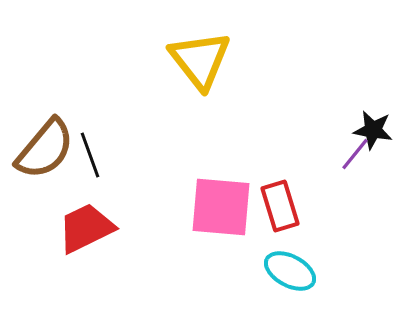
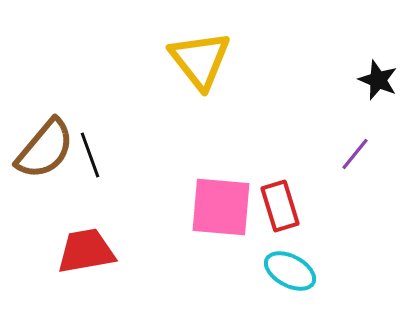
black star: moved 5 px right, 50 px up; rotated 12 degrees clockwise
red trapezoid: moved 23 px down; rotated 16 degrees clockwise
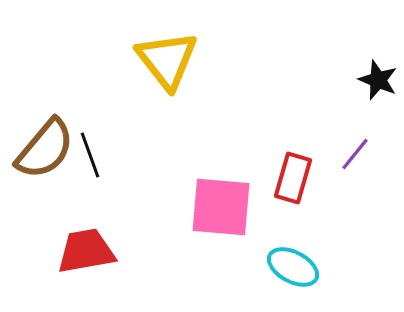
yellow triangle: moved 33 px left
red rectangle: moved 13 px right, 28 px up; rotated 33 degrees clockwise
cyan ellipse: moved 3 px right, 4 px up
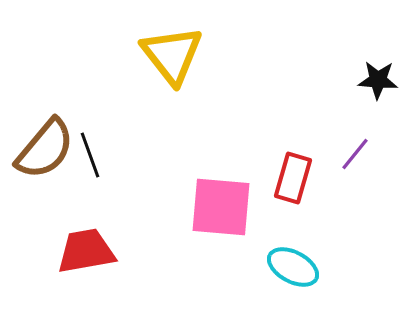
yellow triangle: moved 5 px right, 5 px up
black star: rotated 18 degrees counterclockwise
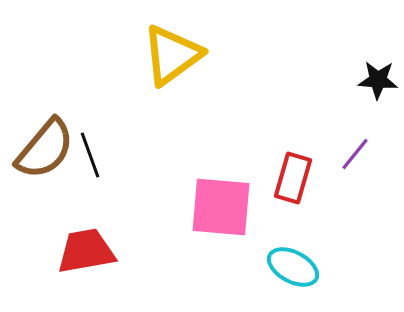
yellow triangle: rotated 32 degrees clockwise
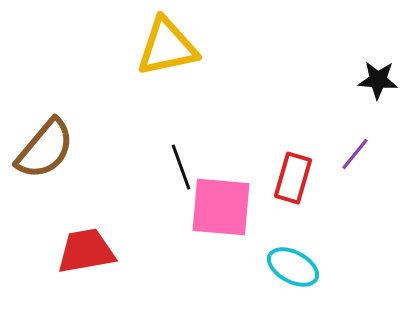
yellow triangle: moved 5 px left, 8 px up; rotated 24 degrees clockwise
black line: moved 91 px right, 12 px down
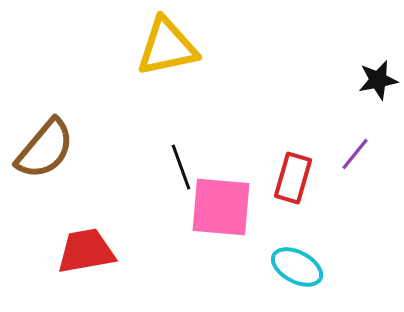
black star: rotated 15 degrees counterclockwise
cyan ellipse: moved 4 px right
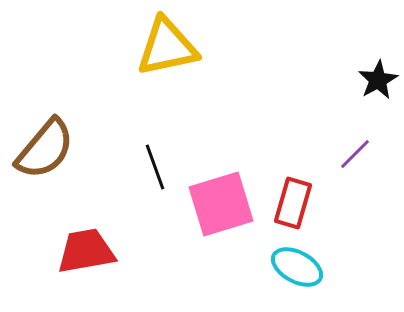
black star: rotated 18 degrees counterclockwise
purple line: rotated 6 degrees clockwise
black line: moved 26 px left
red rectangle: moved 25 px down
pink square: moved 3 px up; rotated 22 degrees counterclockwise
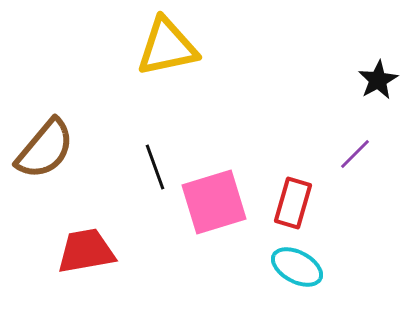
pink square: moved 7 px left, 2 px up
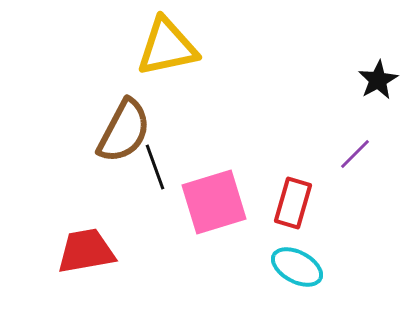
brown semicircle: moved 79 px right, 18 px up; rotated 12 degrees counterclockwise
